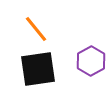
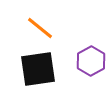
orange line: moved 4 px right, 1 px up; rotated 12 degrees counterclockwise
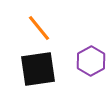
orange line: moved 1 px left; rotated 12 degrees clockwise
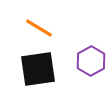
orange line: rotated 20 degrees counterclockwise
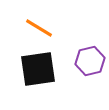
purple hexagon: moved 1 px left; rotated 16 degrees clockwise
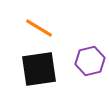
black square: moved 1 px right
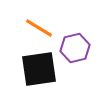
purple hexagon: moved 15 px left, 13 px up
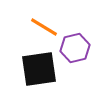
orange line: moved 5 px right, 1 px up
